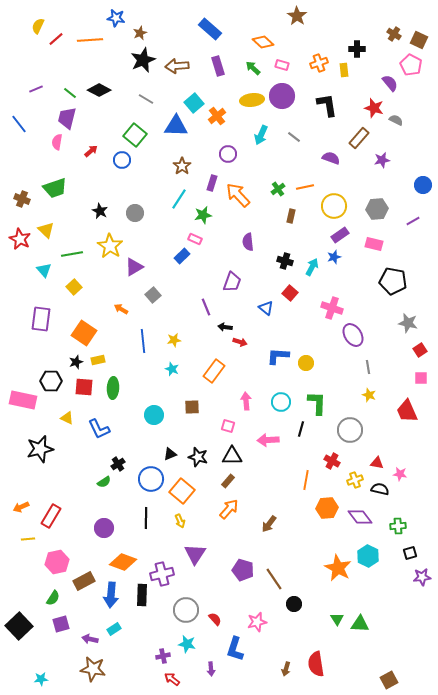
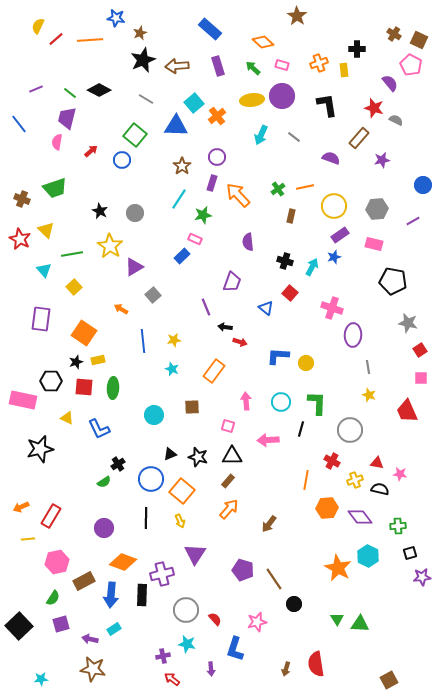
purple circle at (228, 154): moved 11 px left, 3 px down
purple ellipse at (353, 335): rotated 35 degrees clockwise
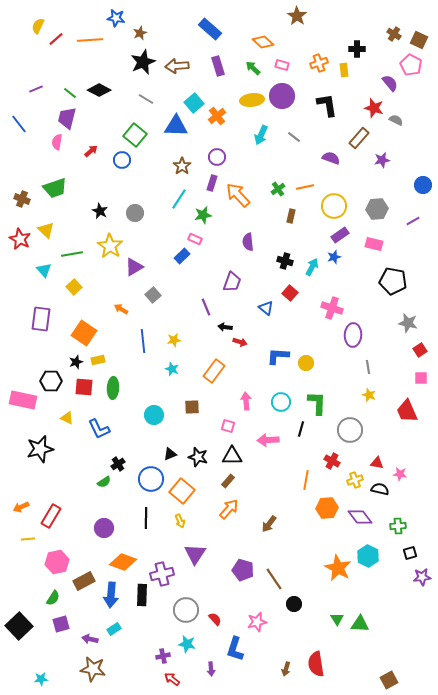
black star at (143, 60): moved 2 px down
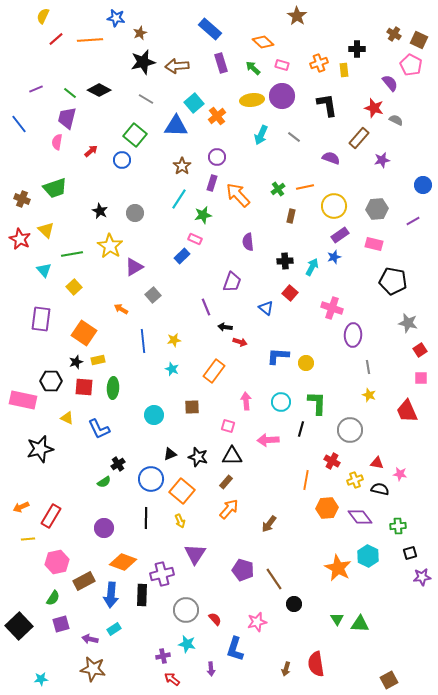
yellow semicircle at (38, 26): moved 5 px right, 10 px up
black star at (143, 62): rotated 10 degrees clockwise
purple rectangle at (218, 66): moved 3 px right, 3 px up
black cross at (285, 261): rotated 21 degrees counterclockwise
brown rectangle at (228, 481): moved 2 px left, 1 px down
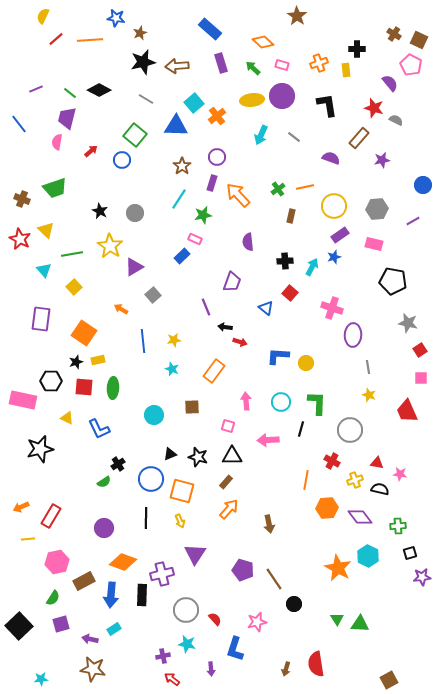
yellow rectangle at (344, 70): moved 2 px right
orange square at (182, 491): rotated 25 degrees counterclockwise
brown arrow at (269, 524): rotated 48 degrees counterclockwise
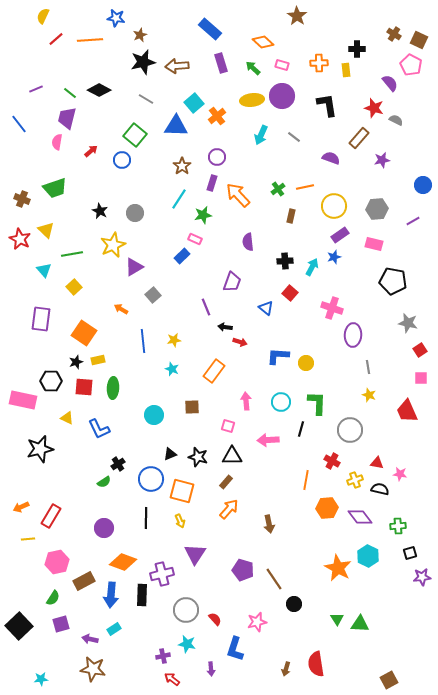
brown star at (140, 33): moved 2 px down
orange cross at (319, 63): rotated 18 degrees clockwise
yellow star at (110, 246): moved 3 px right, 1 px up; rotated 15 degrees clockwise
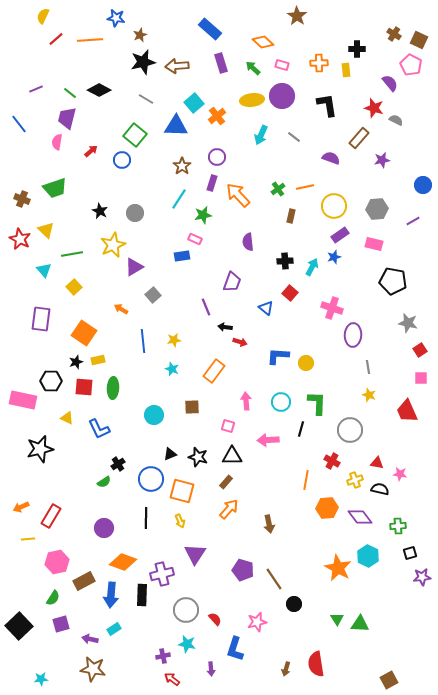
blue rectangle at (182, 256): rotated 35 degrees clockwise
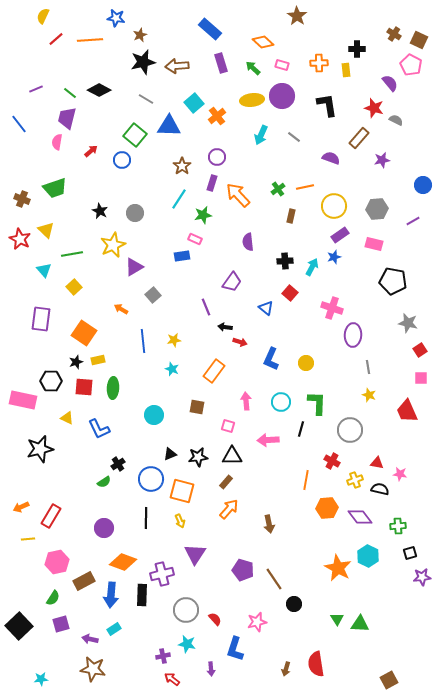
blue triangle at (176, 126): moved 7 px left
purple trapezoid at (232, 282): rotated 15 degrees clockwise
blue L-shape at (278, 356): moved 7 px left, 3 px down; rotated 70 degrees counterclockwise
brown square at (192, 407): moved 5 px right; rotated 14 degrees clockwise
black star at (198, 457): rotated 24 degrees counterclockwise
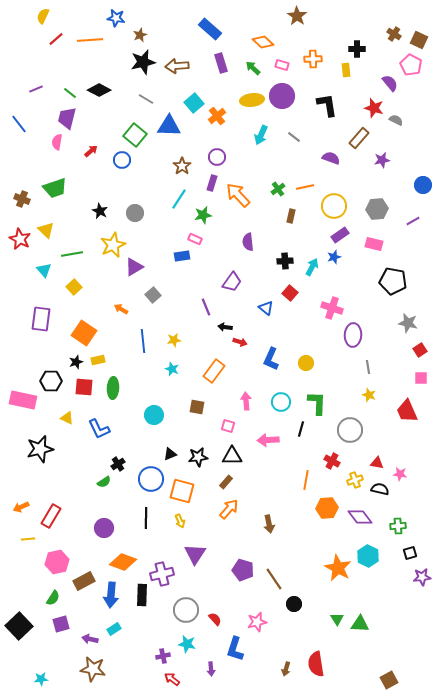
orange cross at (319, 63): moved 6 px left, 4 px up
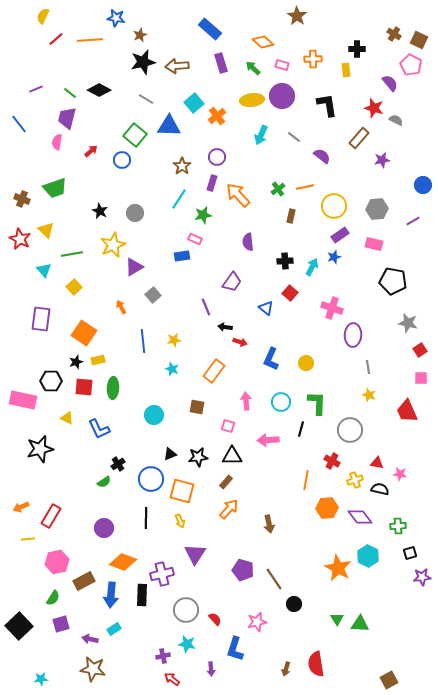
purple semicircle at (331, 158): moved 9 px left, 2 px up; rotated 18 degrees clockwise
orange arrow at (121, 309): moved 2 px up; rotated 32 degrees clockwise
